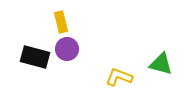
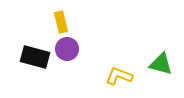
yellow L-shape: moved 1 px up
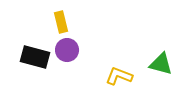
purple circle: moved 1 px down
